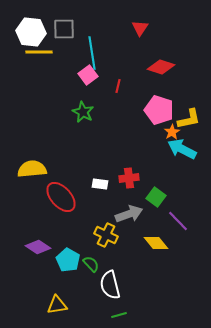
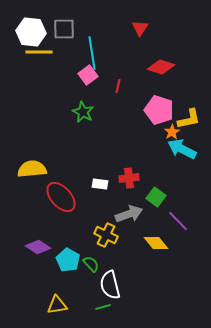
green line: moved 16 px left, 8 px up
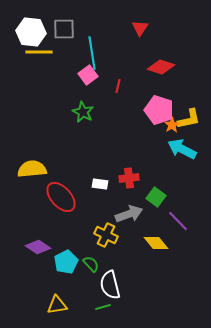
orange star: moved 7 px up
cyan pentagon: moved 2 px left, 2 px down; rotated 15 degrees clockwise
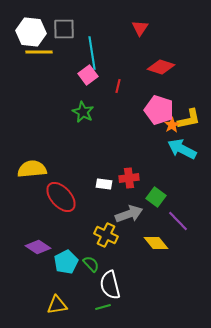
white rectangle: moved 4 px right
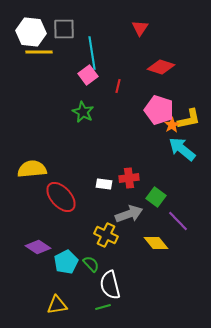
cyan arrow: rotated 12 degrees clockwise
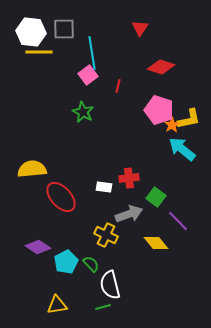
white rectangle: moved 3 px down
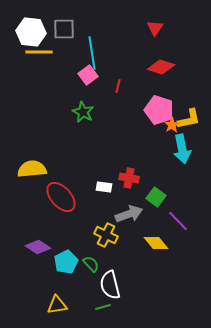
red triangle: moved 15 px right
cyan arrow: rotated 140 degrees counterclockwise
red cross: rotated 18 degrees clockwise
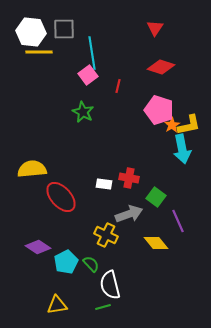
yellow L-shape: moved 6 px down
white rectangle: moved 3 px up
purple line: rotated 20 degrees clockwise
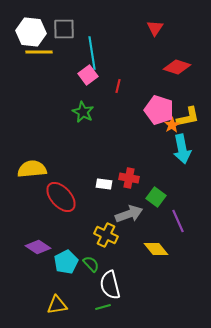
red diamond: moved 16 px right
yellow L-shape: moved 1 px left, 8 px up
yellow diamond: moved 6 px down
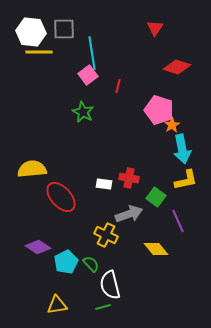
yellow L-shape: moved 2 px left, 63 px down
